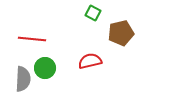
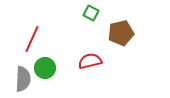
green square: moved 2 px left
red line: rotated 72 degrees counterclockwise
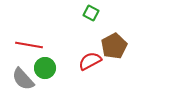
brown pentagon: moved 7 px left, 13 px down; rotated 15 degrees counterclockwise
red line: moved 3 px left, 6 px down; rotated 76 degrees clockwise
red semicircle: rotated 15 degrees counterclockwise
gray semicircle: rotated 135 degrees clockwise
